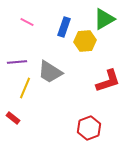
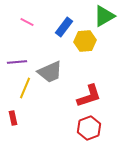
green triangle: moved 3 px up
blue rectangle: rotated 18 degrees clockwise
gray trapezoid: rotated 56 degrees counterclockwise
red L-shape: moved 19 px left, 15 px down
red rectangle: rotated 40 degrees clockwise
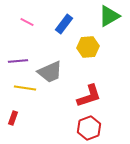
green triangle: moved 5 px right
blue rectangle: moved 3 px up
yellow hexagon: moved 3 px right, 6 px down
purple line: moved 1 px right, 1 px up
yellow line: rotated 75 degrees clockwise
red rectangle: rotated 32 degrees clockwise
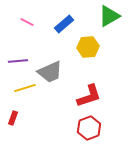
blue rectangle: rotated 12 degrees clockwise
yellow line: rotated 25 degrees counterclockwise
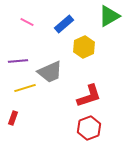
yellow hexagon: moved 4 px left; rotated 20 degrees counterclockwise
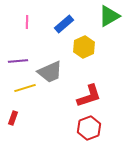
pink line: rotated 64 degrees clockwise
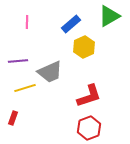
blue rectangle: moved 7 px right
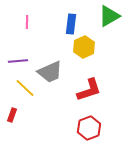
blue rectangle: rotated 42 degrees counterclockwise
yellow line: rotated 60 degrees clockwise
red L-shape: moved 6 px up
red rectangle: moved 1 px left, 3 px up
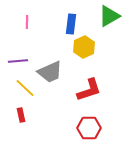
red rectangle: moved 9 px right; rotated 32 degrees counterclockwise
red hexagon: rotated 20 degrees clockwise
